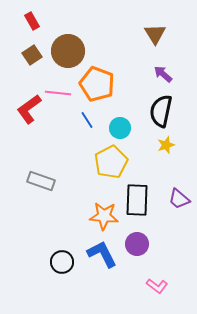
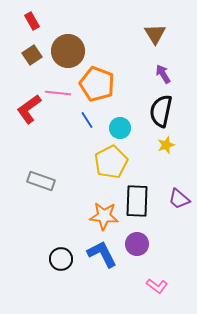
purple arrow: rotated 18 degrees clockwise
black rectangle: moved 1 px down
black circle: moved 1 px left, 3 px up
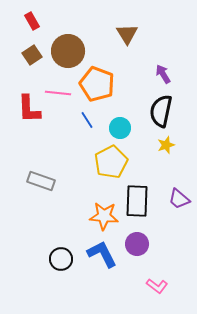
brown triangle: moved 28 px left
red L-shape: rotated 56 degrees counterclockwise
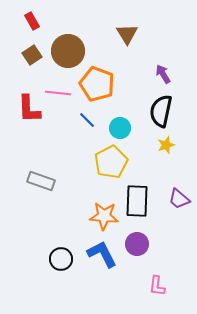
blue line: rotated 12 degrees counterclockwise
pink L-shape: rotated 60 degrees clockwise
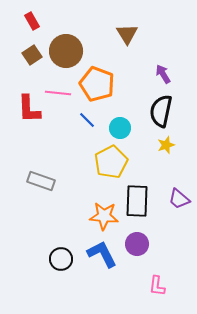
brown circle: moved 2 px left
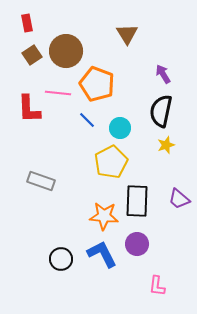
red rectangle: moved 5 px left, 2 px down; rotated 18 degrees clockwise
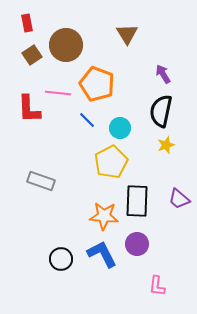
brown circle: moved 6 px up
